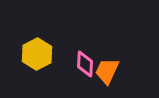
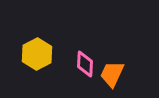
orange trapezoid: moved 5 px right, 3 px down
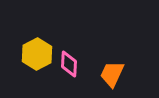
pink diamond: moved 16 px left
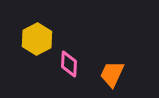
yellow hexagon: moved 15 px up
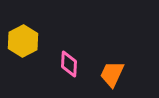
yellow hexagon: moved 14 px left, 2 px down
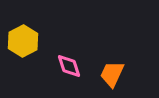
pink diamond: moved 2 px down; rotated 20 degrees counterclockwise
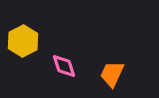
pink diamond: moved 5 px left
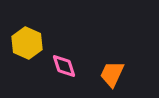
yellow hexagon: moved 4 px right, 2 px down; rotated 8 degrees counterclockwise
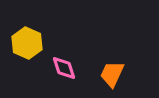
pink diamond: moved 2 px down
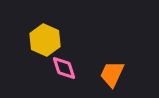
yellow hexagon: moved 18 px right, 3 px up
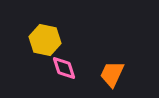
yellow hexagon: rotated 12 degrees counterclockwise
